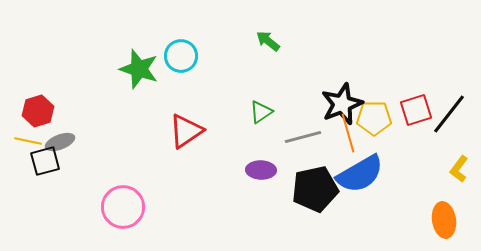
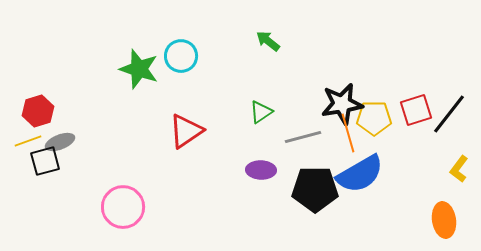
black star: rotated 12 degrees clockwise
yellow line: rotated 32 degrees counterclockwise
black pentagon: rotated 12 degrees clockwise
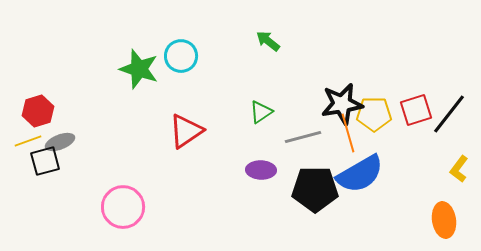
yellow pentagon: moved 4 px up
